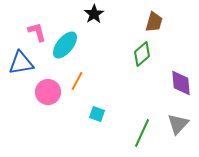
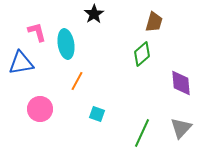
cyan ellipse: moved 1 px right, 1 px up; rotated 48 degrees counterclockwise
pink circle: moved 8 px left, 17 px down
gray triangle: moved 3 px right, 4 px down
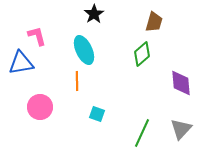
pink L-shape: moved 4 px down
cyan ellipse: moved 18 px right, 6 px down; rotated 16 degrees counterclockwise
orange line: rotated 30 degrees counterclockwise
pink circle: moved 2 px up
gray triangle: moved 1 px down
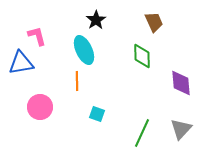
black star: moved 2 px right, 6 px down
brown trapezoid: rotated 40 degrees counterclockwise
green diamond: moved 2 px down; rotated 50 degrees counterclockwise
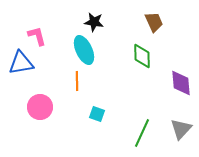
black star: moved 2 px left, 2 px down; rotated 30 degrees counterclockwise
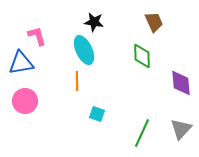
pink circle: moved 15 px left, 6 px up
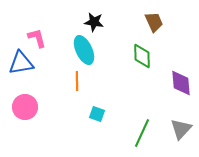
pink L-shape: moved 2 px down
pink circle: moved 6 px down
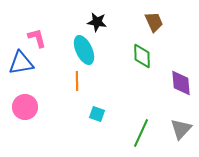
black star: moved 3 px right
green line: moved 1 px left
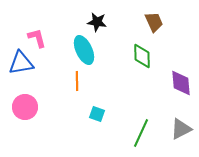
gray triangle: rotated 20 degrees clockwise
